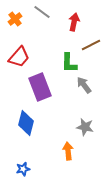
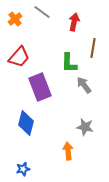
brown line: moved 2 px right, 3 px down; rotated 54 degrees counterclockwise
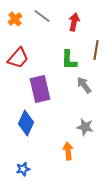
gray line: moved 4 px down
brown line: moved 3 px right, 2 px down
red trapezoid: moved 1 px left, 1 px down
green L-shape: moved 3 px up
purple rectangle: moved 2 px down; rotated 8 degrees clockwise
blue diamond: rotated 10 degrees clockwise
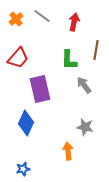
orange cross: moved 1 px right
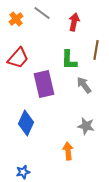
gray line: moved 3 px up
purple rectangle: moved 4 px right, 5 px up
gray star: moved 1 px right, 1 px up
blue star: moved 3 px down
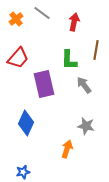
orange arrow: moved 1 px left, 2 px up; rotated 24 degrees clockwise
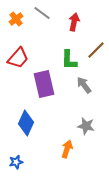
brown line: rotated 36 degrees clockwise
blue star: moved 7 px left, 10 px up
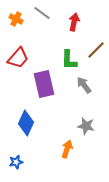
orange cross: rotated 24 degrees counterclockwise
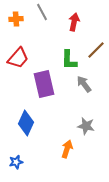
gray line: moved 1 px up; rotated 24 degrees clockwise
orange cross: rotated 32 degrees counterclockwise
gray arrow: moved 1 px up
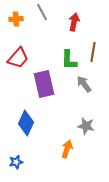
brown line: moved 3 px left, 2 px down; rotated 36 degrees counterclockwise
